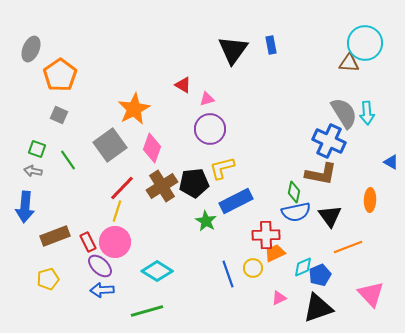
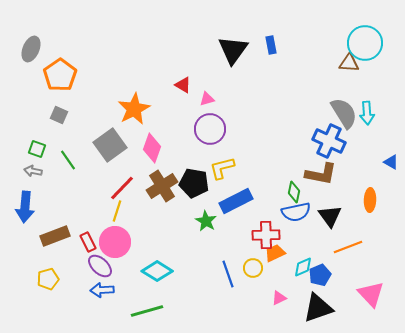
black pentagon at (194, 183): rotated 16 degrees clockwise
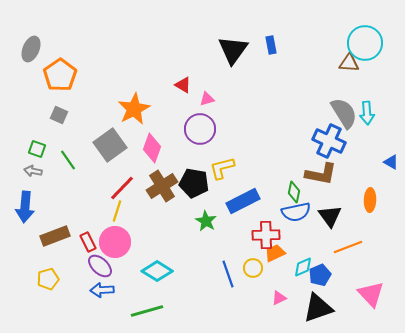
purple circle at (210, 129): moved 10 px left
blue rectangle at (236, 201): moved 7 px right
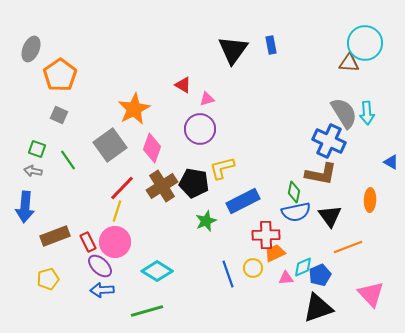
green star at (206, 221): rotated 20 degrees clockwise
pink triangle at (279, 298): moved 7 px right, 20 px up; rotated 21 degrees clockwise
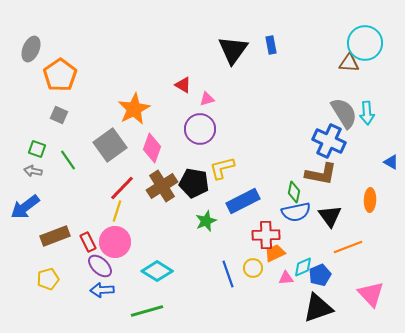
blue arrow at (25, 207): rotated 48 degrees clockwise
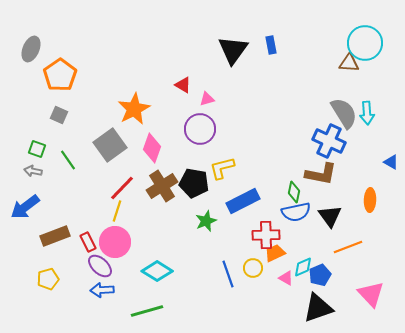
pink triangle at (286, 278): rotated 35 degrees clockwise
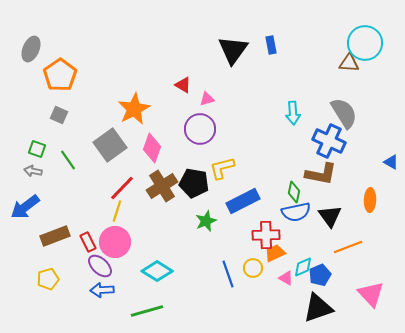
cyan arrow at (367, 113): moved 74 px left
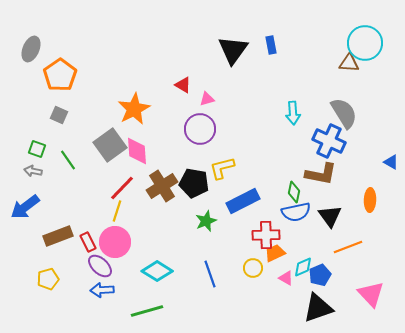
pink diamond at (152, 148): moved 15 px left, 3 px down; rotated 24 degrees counterclockwise
brown rectangle at (55, 236): moved 3 px right
blue line at (228, 274): moved 18 px left
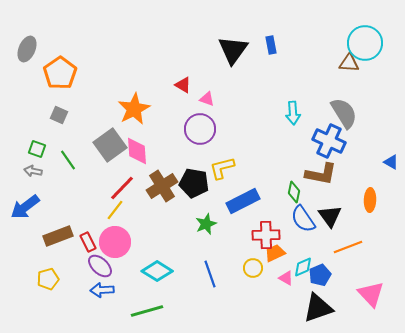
gray ellipse at (31, 49): moved 4 px left
orange pentagon at (60, 75): moved 2 px up
pink triangle at (207, 99): rotated 35 degrees clockwise
yellow line at (117, 211): moved 2 px left, 1 px up; rotated 20 degrees clockwise
blue semicircle at (296, 212): moved 7 px right, 7 px down; rotated 68 degrees clockwise
green star at (206, 221): moved 3 px down
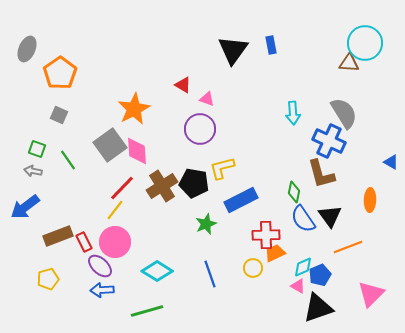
brown L-shape at (321, 174): rotated 64 degrees clockwise
blue rectangle at (243, 201): moved 2 px left, 1 px up
red rectangle at (88, 242): moved 4 px left
pink triangle at (286, 278): moved 12 px right, 8 px down
pink triangle at (371, 294): rotated 28 degrees clockwise
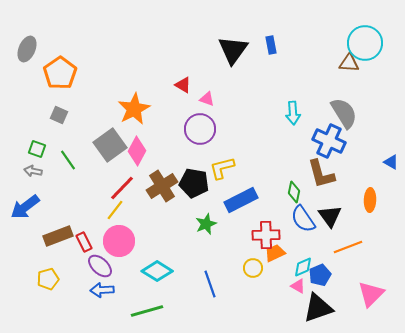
pink diamond at (137, 151): rotated 32 degrees clockwise
pink circle at (115, 242): moved 4 px right, 1 px up
blue line at (210, 274): moved 10 px down
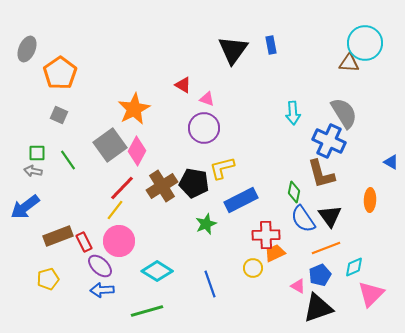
purple circle at (200, 129): moved 4 px right, 1 px up
green square at (37, 149): moved 4 px down; rotated 18 degrees counterclockwise
orange line at (348, 247): moved 22 px left, 1 px down
cyan diamond at (303, 267): moved 51 px right
